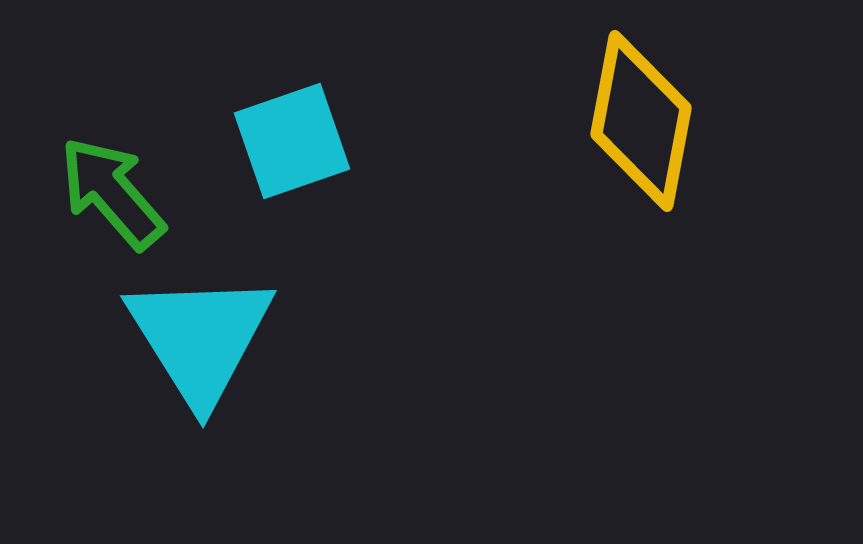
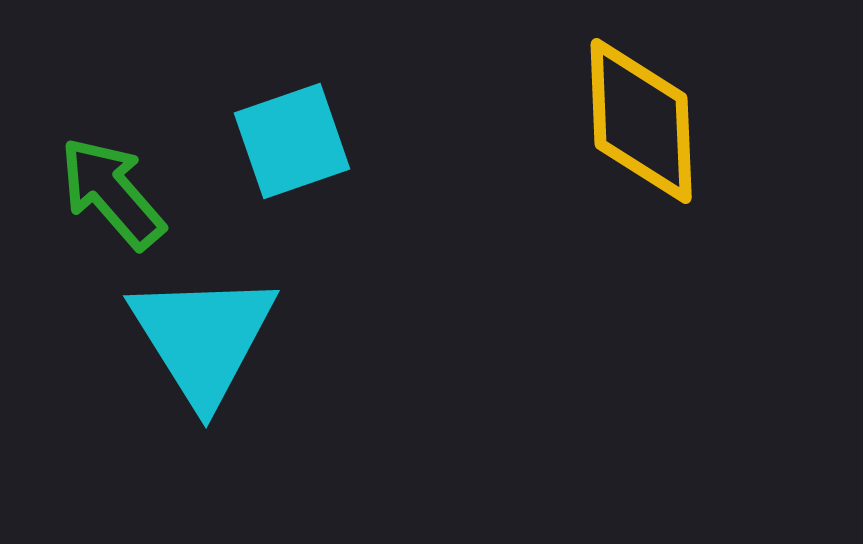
yellow diamond: rotated 13 degrees counterclockwise
cyan triangle: moved 3 px right
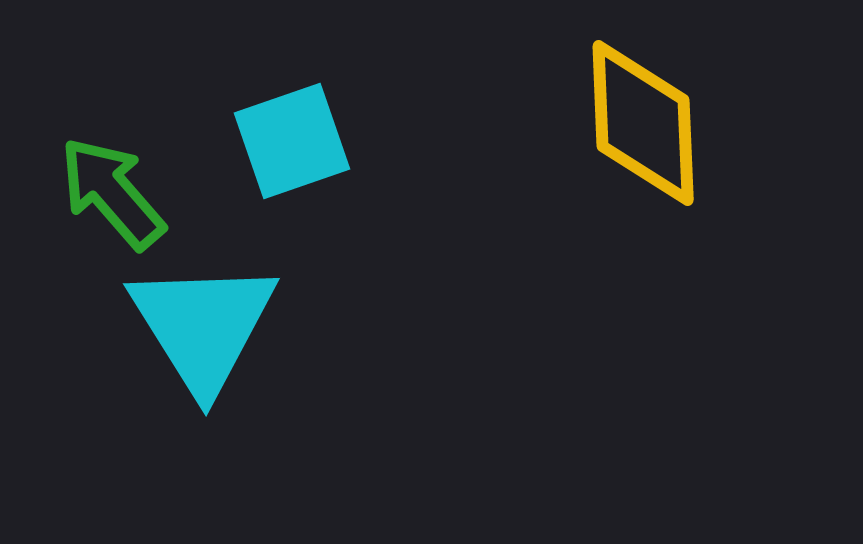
yellow diamond: moved 2 px right, 2 px down
cyan triangle: moved 12 px up
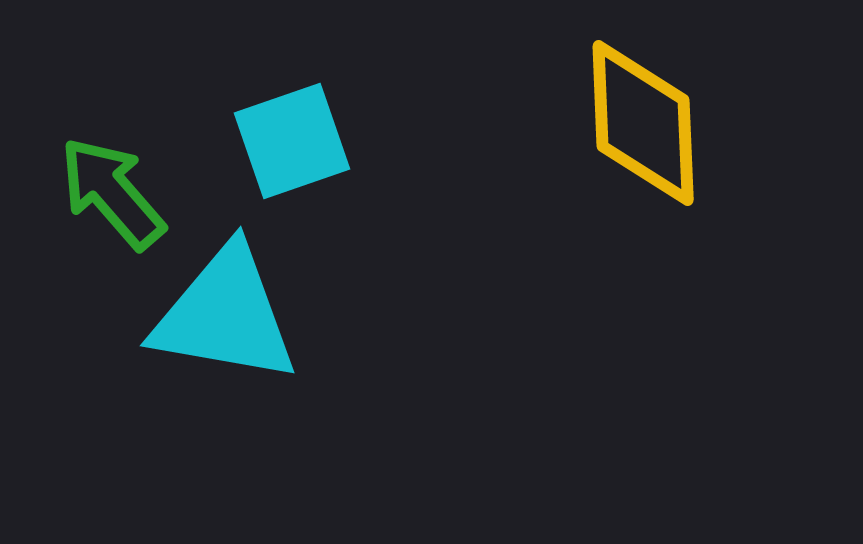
cyan triangle: moved 22 px right, 11 px up; rotated 48 degrees counterclockwise
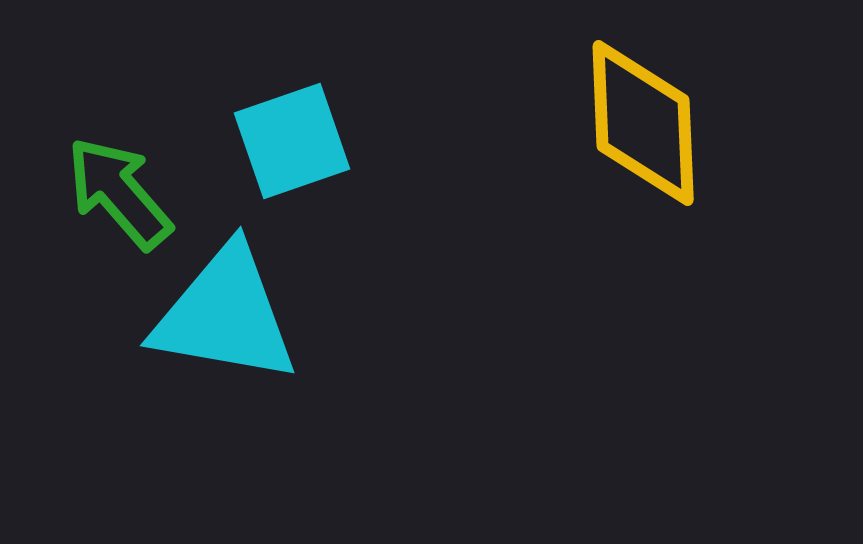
green arrow: moved 7 px right
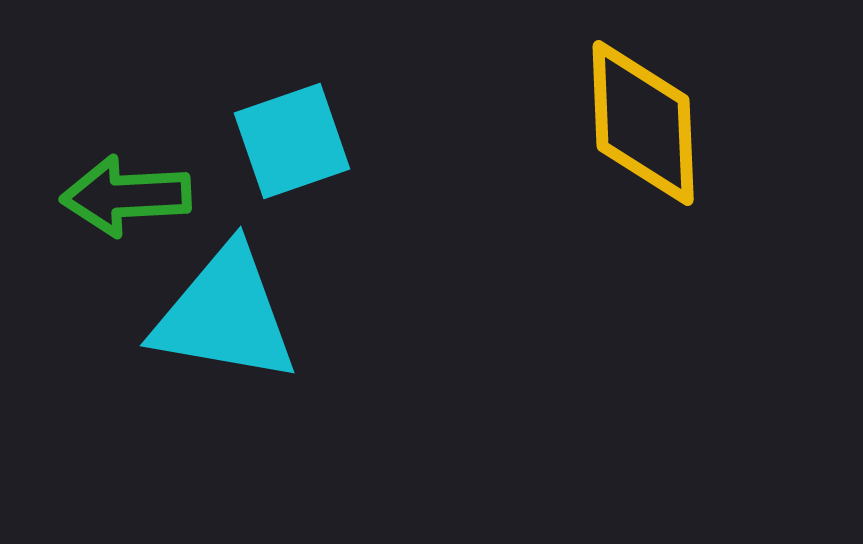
green arrow: moved 7 px right, 3 px down; rotated 52 degrees counterclockwise
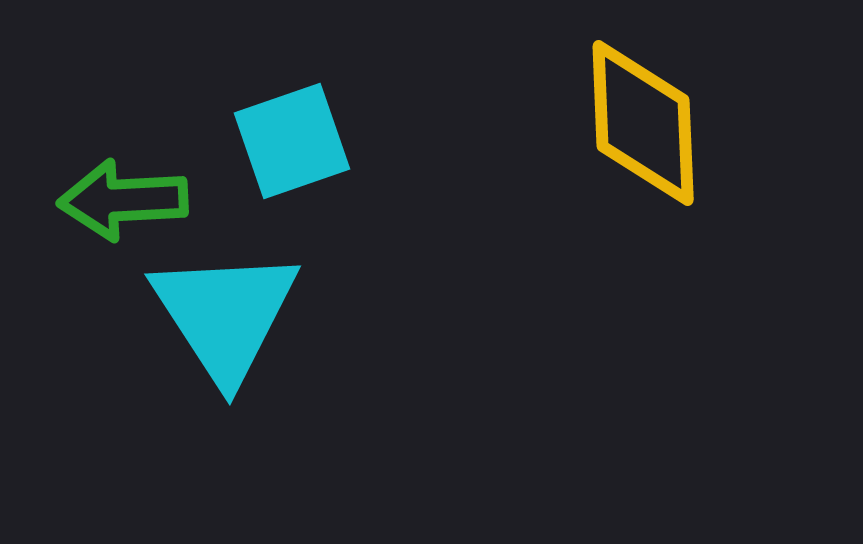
green arrow: moved 3 px left, 4 px down
cyan triangle: rotated 47 degrees clockwise
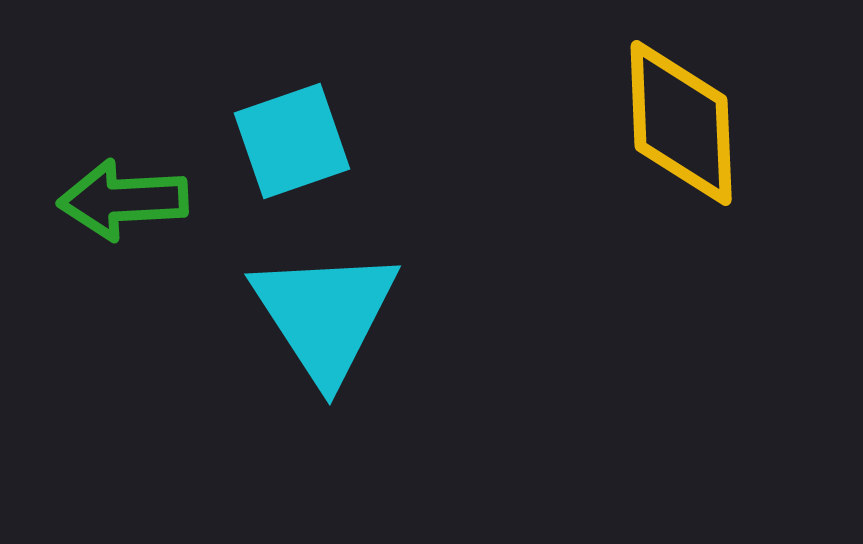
yellow diamond: moved 38 px right
cyan triangle: moved 100 px right
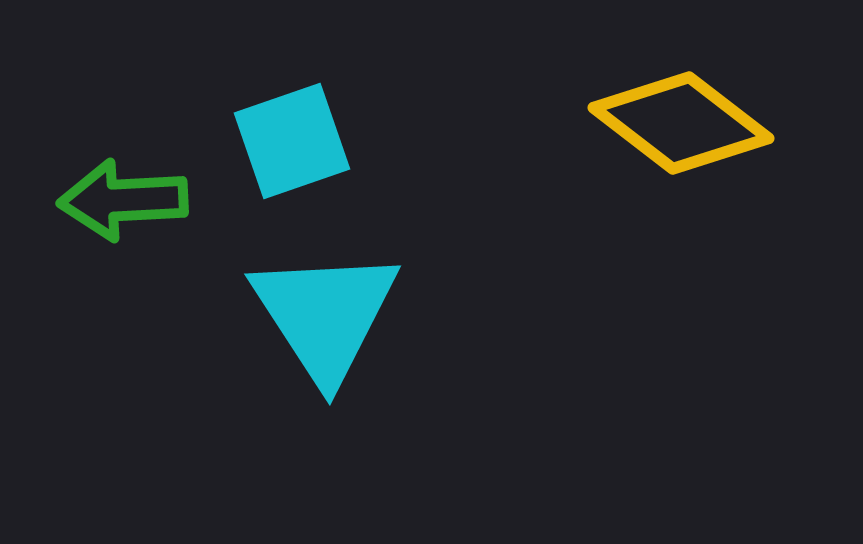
yellow diamond: rotated 50 degrees counterclockwise
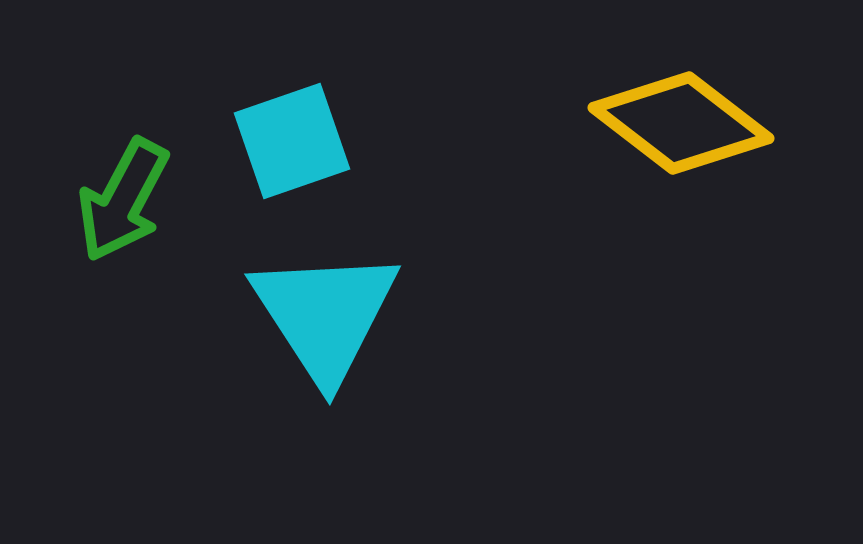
green arrow: rotated 59 degrees counterclockwise
